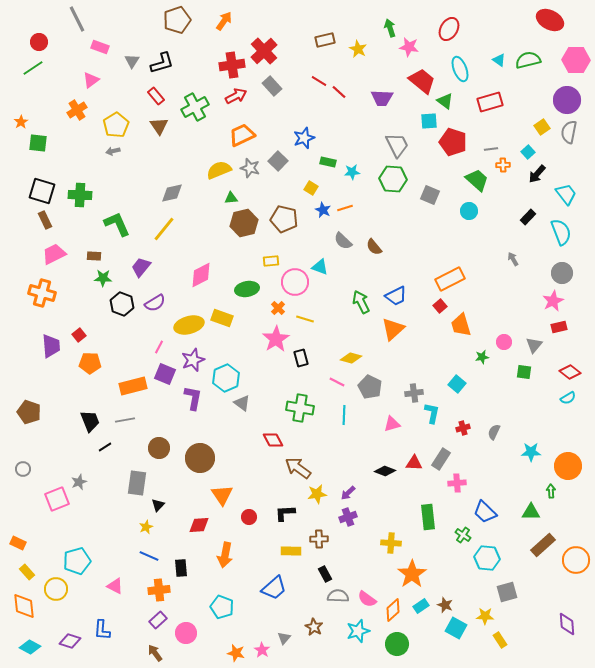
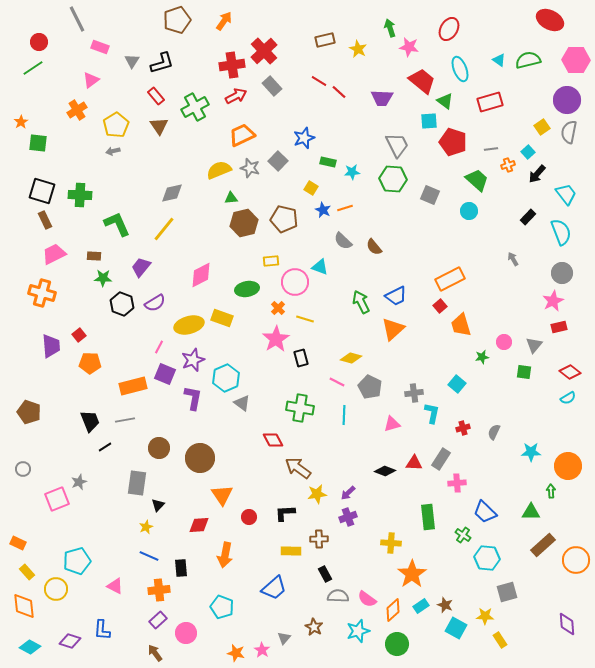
orange cross at (503, 165): moved 5 px right; rotated 16 degrees counterclockwise
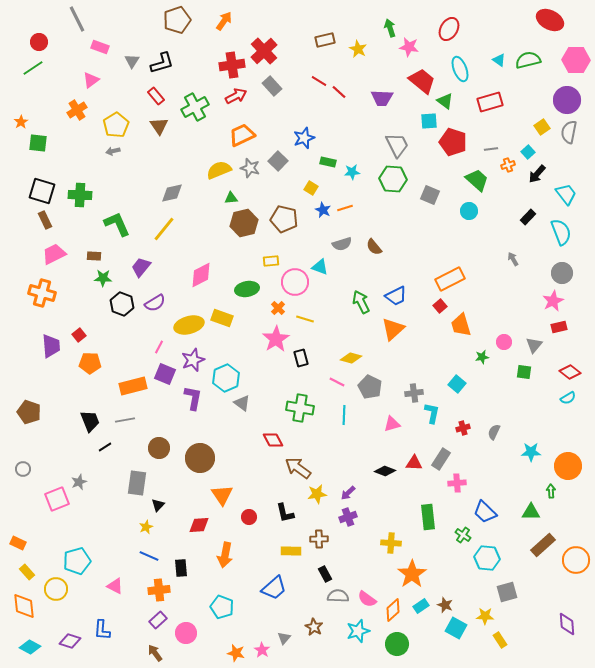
gray semicircle at (343, 241): moved 1 px left, 3 px down; rotated 60 degrees counterclockwise
black L-shape at (285, 513): rotated 100 degrees counterclockwise
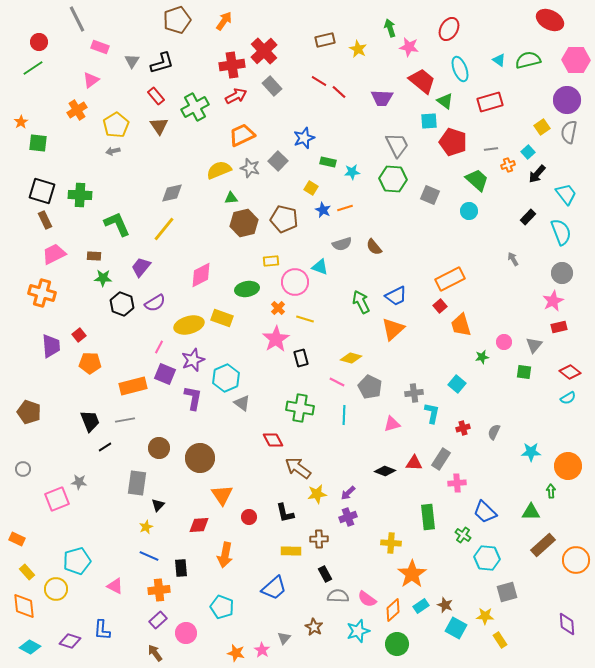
gray star at (79, 482): rotated 28 degrees clockwise
orange rectangle at (18, 543): moved 1 px left, 4 px up
